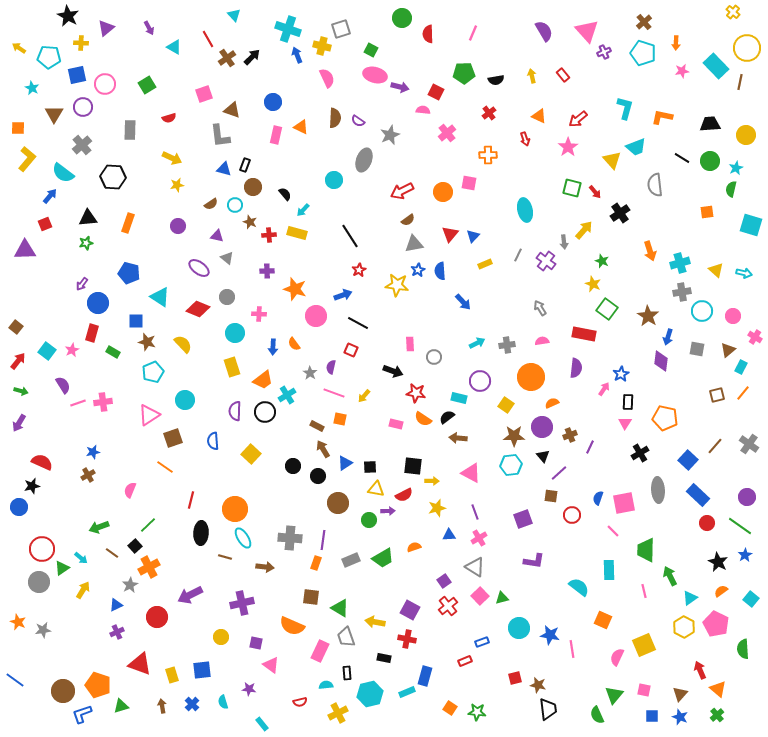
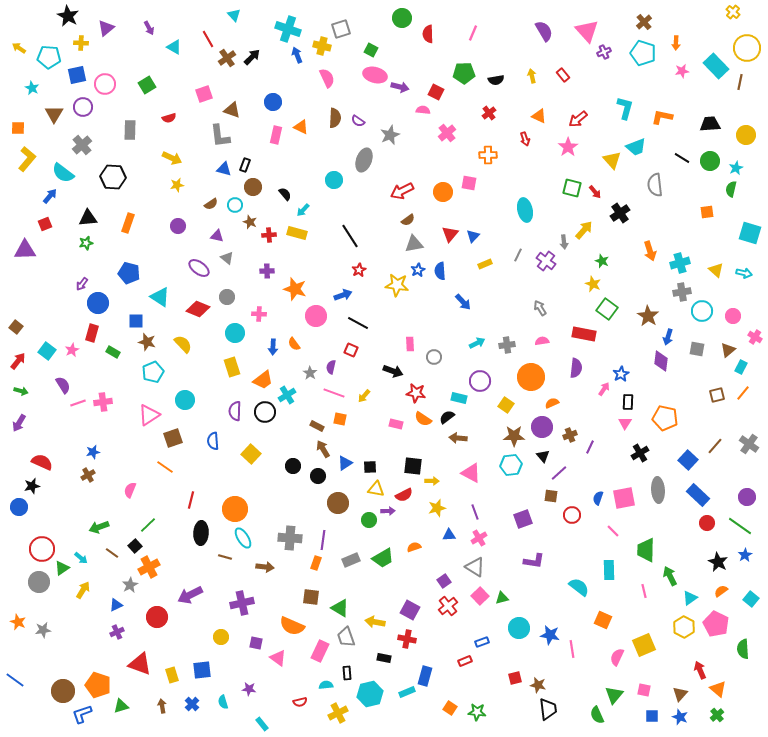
cyan square at (751, 225): moved 1 px left, 8 px down
pink square at (624, 503): moved 5 px up
pink triangle at (271, 665): moved 7 px right, 7 px up
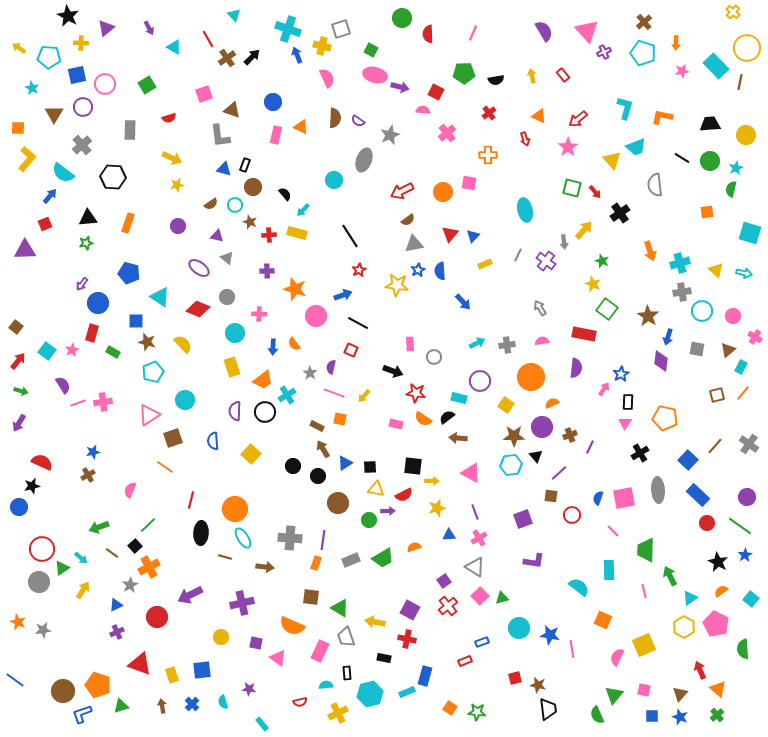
black triangle at (543, 456): moved 7 px left
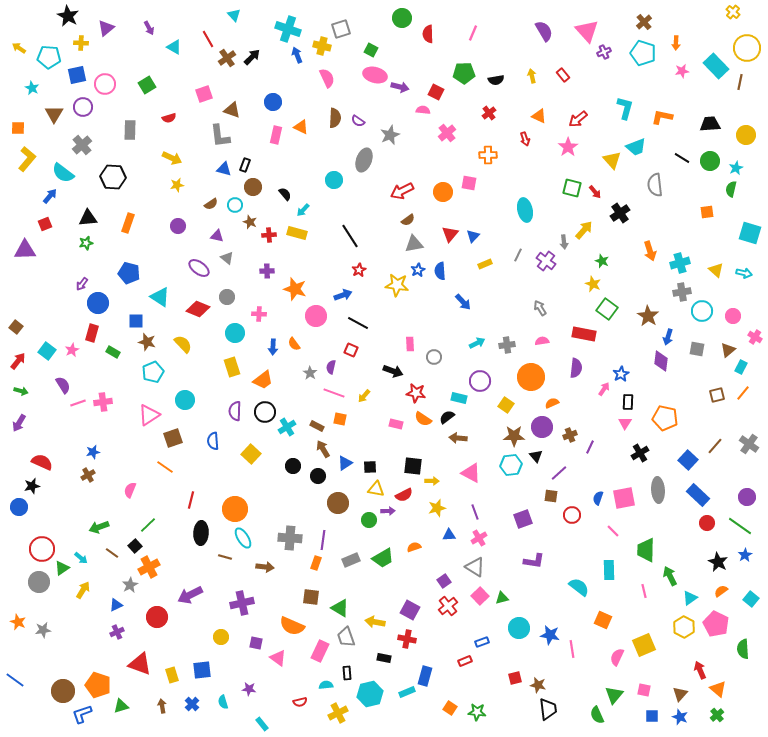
cyan cross at (287, 395): moved 32 px down
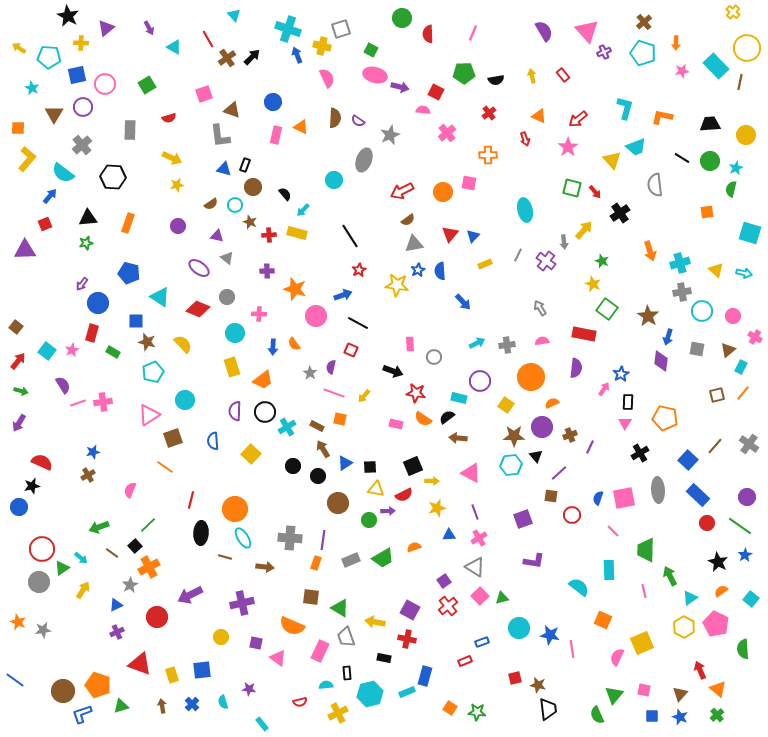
black square at (413, 466): rotated 30 degrees counterclockwise
yellow square at (644, 645): moved 2 px left, 2 px up
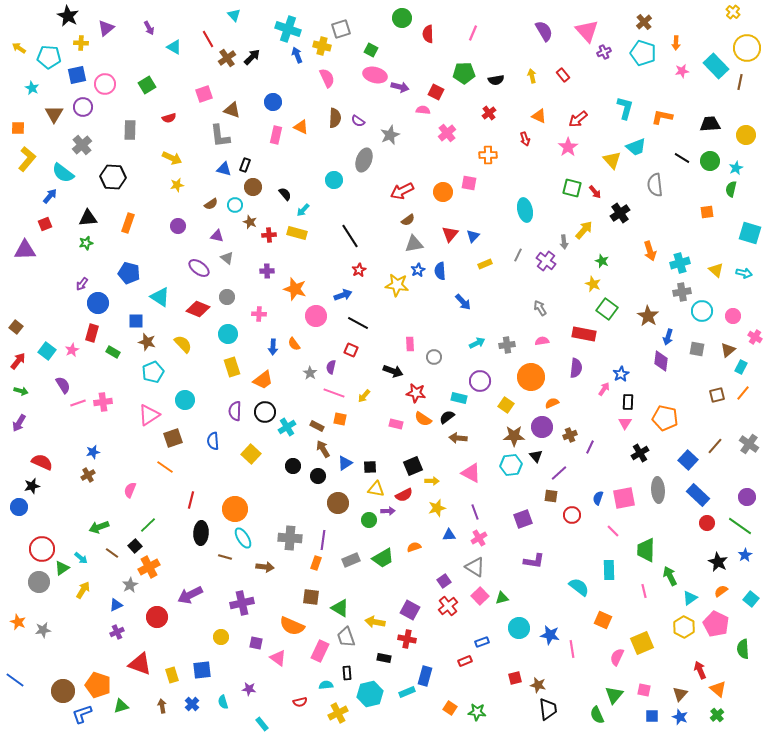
cyan circle at (235, 333): moved 7 px left, 1 px down
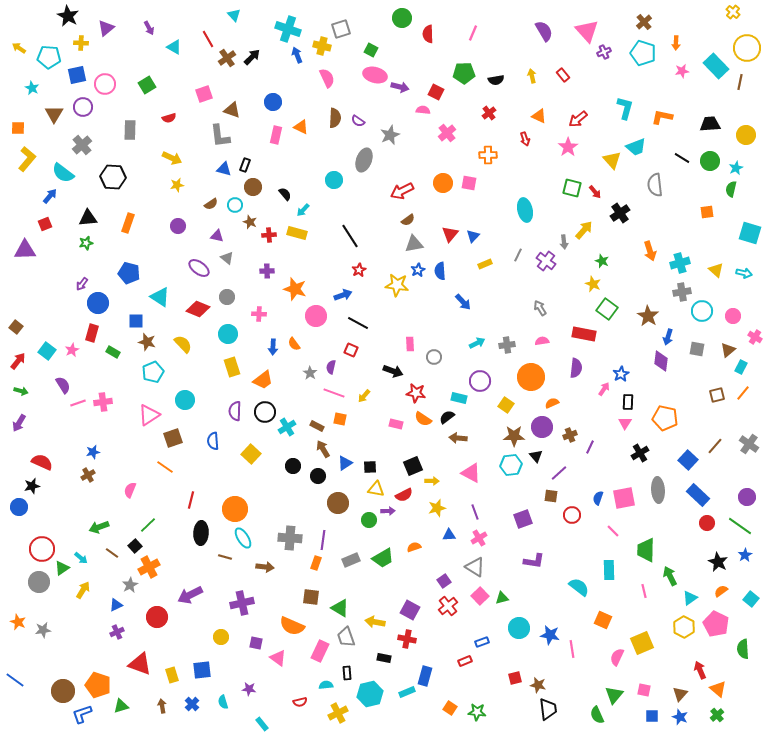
orange circle at (443, 192): moved 9 px up
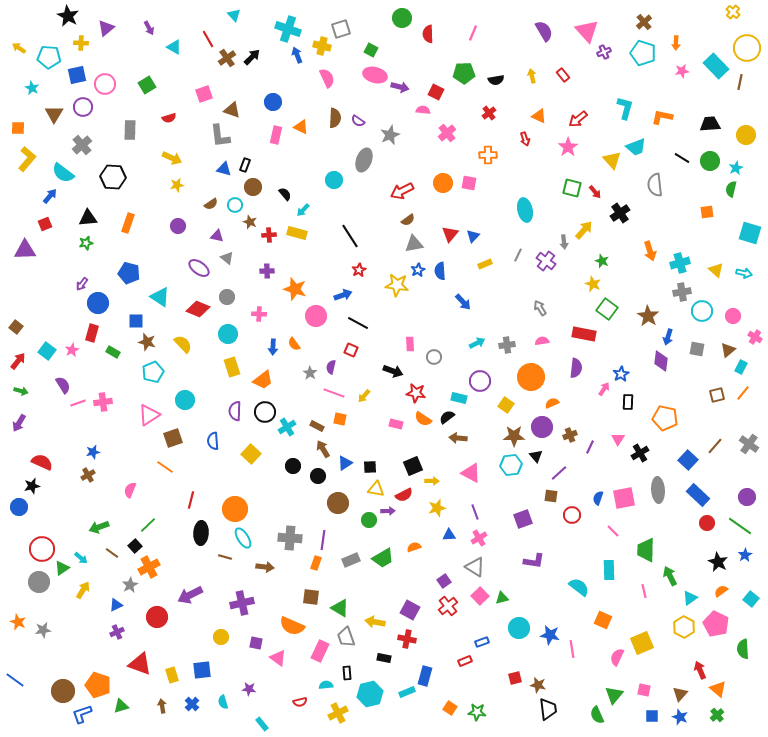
pink triangle at (625, 423): moved 7 px left, 16 px down
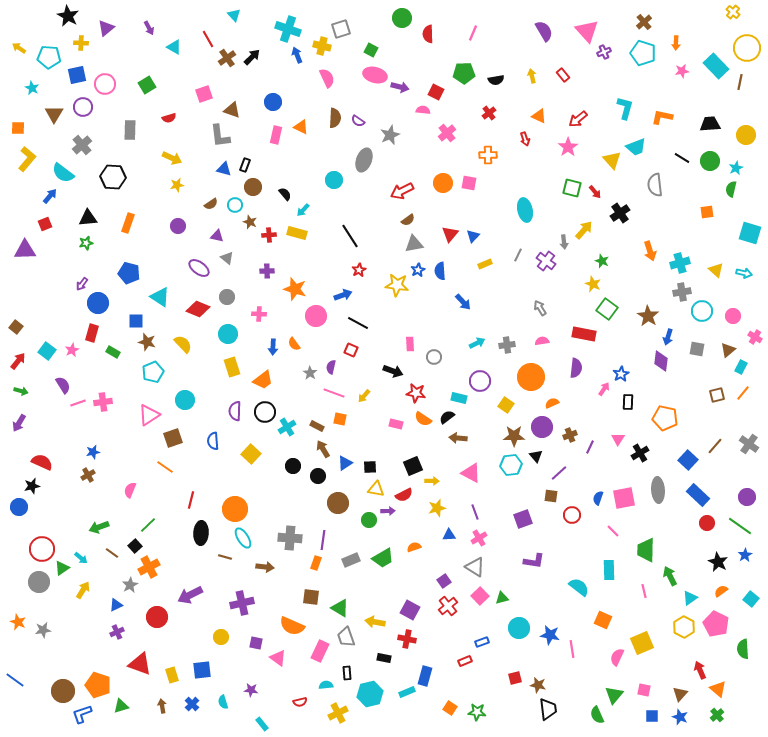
purple star at (249, 689): moved 2 px right, 1 px down
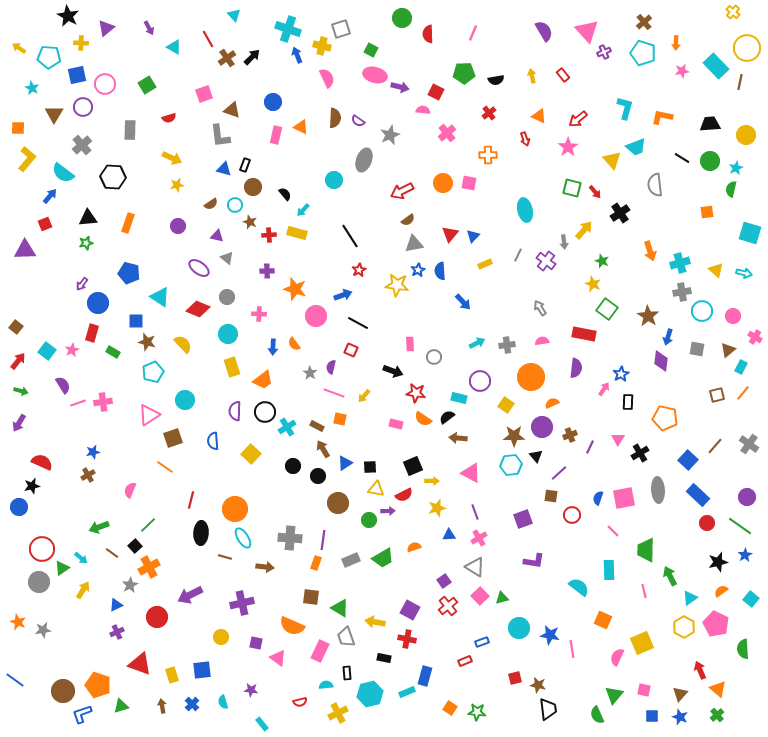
black star at (718, 562): rotated 30 degrees clockwise
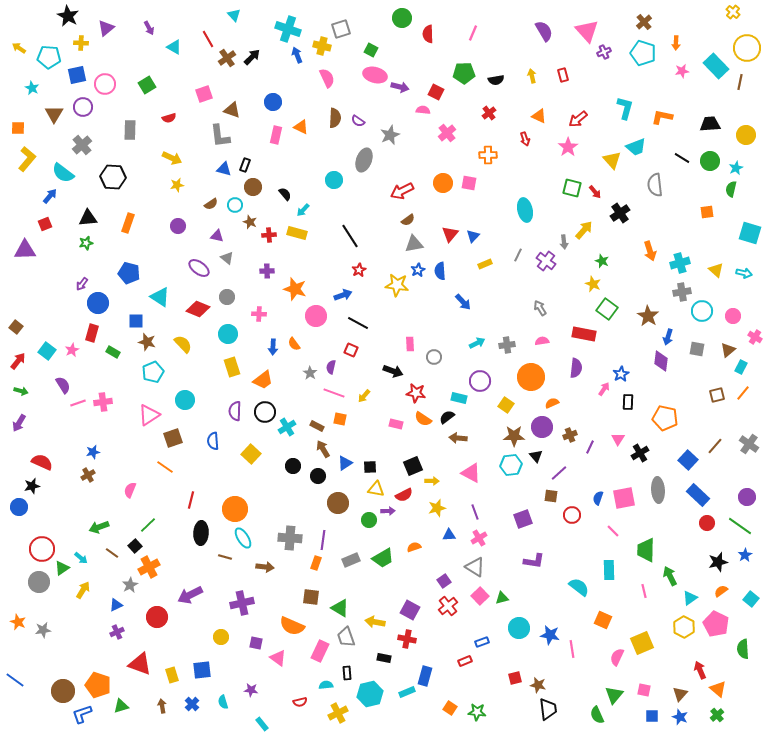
red rectangle at (563, 75): rotated 24 degrees clockwise
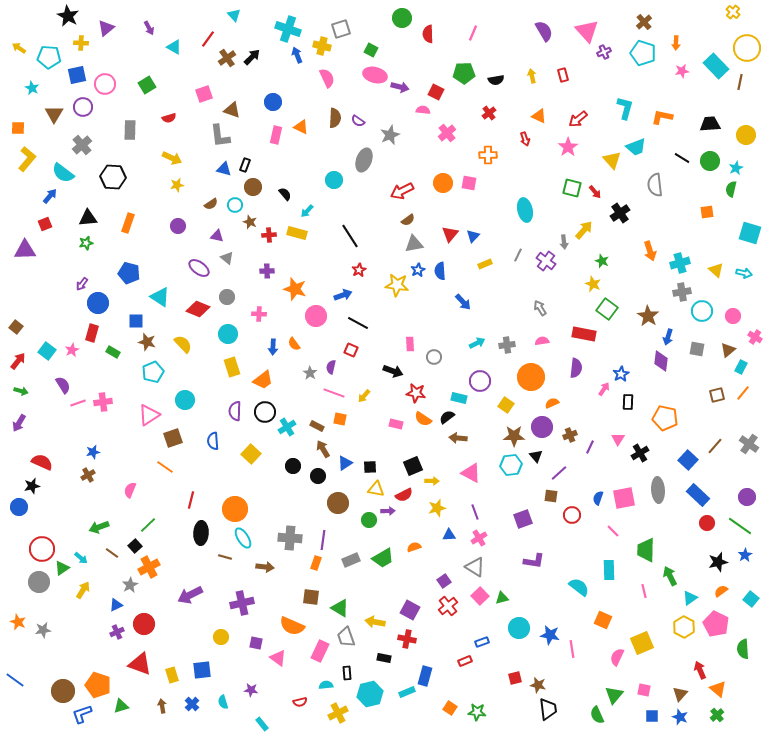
red line at (208, 39): rotated 66 degrees clockwise
cyan arrow at (303, 210): moved 4 px right, 1 px down
red circle at (157, 617): moved 13 px left, 7 px down
